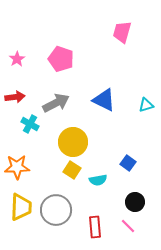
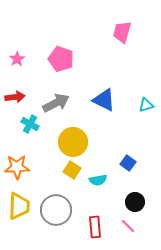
yellow trapezoid: moved 2 px left, 1 px up
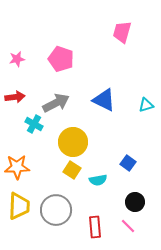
pink star: rotated 21 degrees clockwise
cyan cross: moved 4 px right
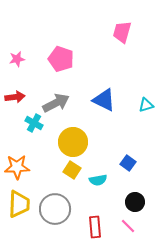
cyan cross: moved 1 px up
yellow trapezoid: moved 2 px up
gray circle: moved 1 px left, 1 px up
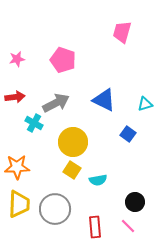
pink pentagon: moved 2 px right, 1 px down
cyan triangle: moved 1 px left, 1 px up
blue square: moved 29 px up
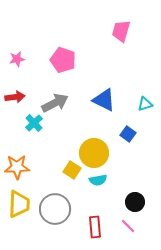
pink trapezoid: moved 1 px left, 1 px up
gray arrow: moved 1 px left
cyan cross: rotated 18 degrees clockwise
yellow circle: moved 21 px right, 11 px down
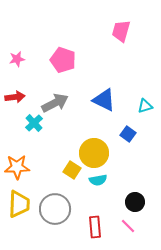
cyan triangle: moved 2 px down
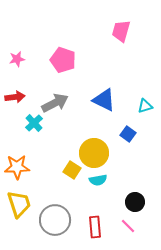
yellow trapezoid: rotated 20 degrees counterclockwise
gray circle: moved 11 px down
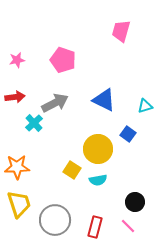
pink star: moved 1 px down
yellow circle: moved 4 px right, 4 px up
red rectangle: rotated 20 degrees clockwise
